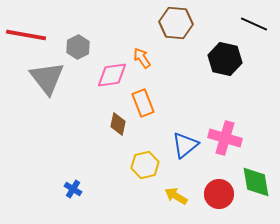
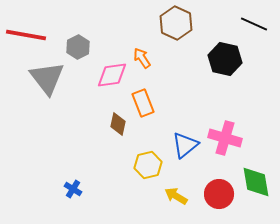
brown hexagon: rotated 20 degrees clockwise
yellow hexagon: moved 3 px right
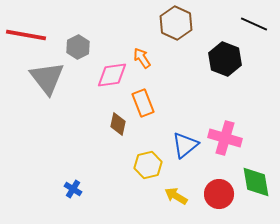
black hexagon: rotated 8 degrees clockwise
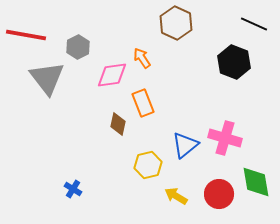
black hexagon: moved 9 px right, 3 px down
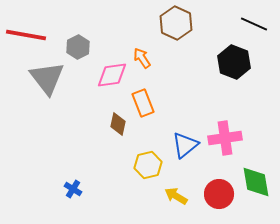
pink cross: rotated 24 degrees counterclockwise
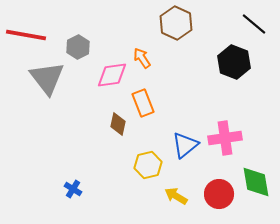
black line: rotated 16 degrees clockwise
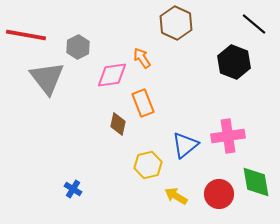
pink cross: moved 3 px right, 2 px up
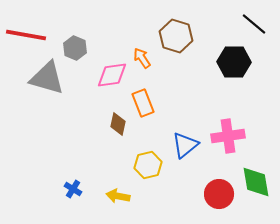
brown hexagon: moved 13 px down; rotated 8 degrees counterclockwise
gray hexagon: moved 3 px left, 1 px down; rotated 10 degrees counterclockwise
black hexagon: rotated 20 degrees counterclockwise
gray triangle: rotated 36 degrees counterclockwise
yellow arrow: moved 58 px left; rotated 20 degrees counterclockwise
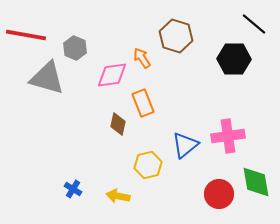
black hexagon: moved 3 px up
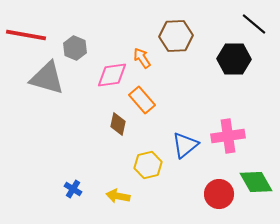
brown hexagon: rotated 20 degrees counterclockwise
orange rectangle: moved 1 px left, 3 px up; rotated 20 degrees counterclockwise
green diamond: rotated 20 degrees counterclockwise
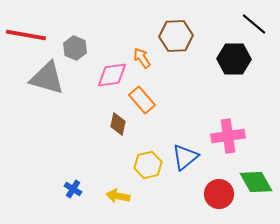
blue triangle: moved 12 px down
